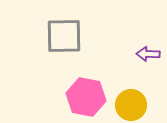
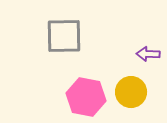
yellow circle: moved 13 px up
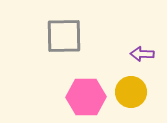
purple arrow: moved 6 px left
pink hexagon: rotated 12 degrees counterclockwise
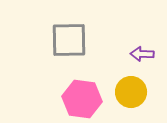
gray square: moved 5 px right, 4 px down
pink hexagon: moved 4 px left, 2 px down; rotated 9 degrees clockwise
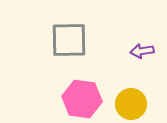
purple arrow: moved 3 px up; rotated 10 degrees counterclockwise
yellow circle: moved 12 px down
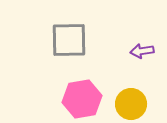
pink hexagon: rotated 18 degrees counterclockwise
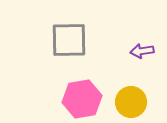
yellow circle: moved 2 px up
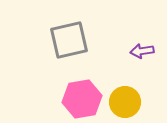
gray square: rotated 12 degrees counterclockwise
yellow circle: moved 6 px left
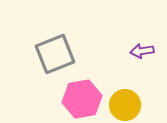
gray square: moved 14 px left, 14 px down; rotated 9 degrees counterclockwise
yellow circle: moved 3 px down
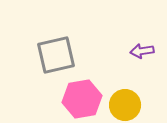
gray square: moved 1 px right, 1 px down; rotated 9 degrees clockwise
